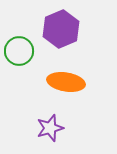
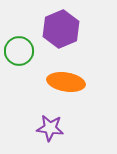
purple star: rotated 24 degrees clockwise
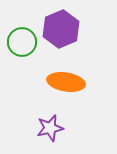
green circle: moved 3 px right, 9 px up
purple star: rotated 20 degrees counterclockwise
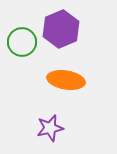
orange ellipse: moved 2 px up
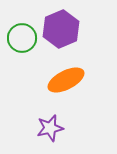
green circle: moved 4 px up
orange ellipse: rotated 36 degrees counterclockwise
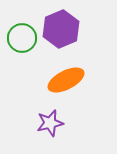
purple star: moved 5 px up
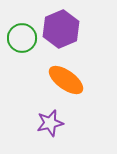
orange ellipse: rotated 63 degrees clockwise
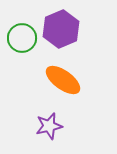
orange ellipse: moved 3 px left
purple star: moved 1 px left, 3 px down
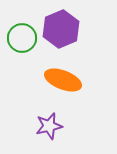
orange ellipse: rotated 15 degrees counterclockwise
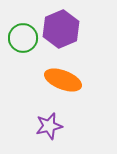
green circle: moved 1 px right
